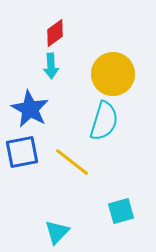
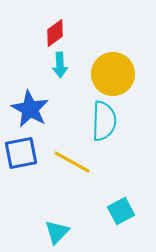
cyan arrow: moved 9 px right, 1 px up
cyan semicircle: rotated 15 degrees counterclockwise
blue square: moved 1 px left, 1 px down
yellow line: rotated 9 degrees counterclockwise
cyan square: rotated 12 degrees counterclockwise
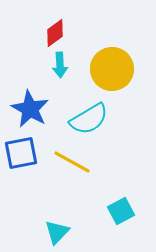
yellow circle: moved 1 px left, 5 px up
cyan semicircle: moved 15 px left, 2 px up; rotated 57 degrees clockwise
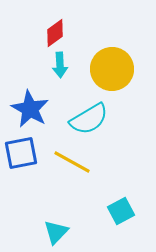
cyan triangle: moved 1 px left
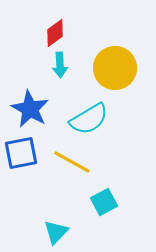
yellow circle: moved 3 px right, 1 px up
cyan square: moved 17 px left, 9 px up
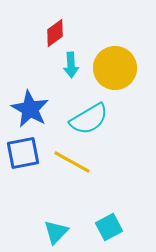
cyan arrow: moved 11 px right
blue square: moved 2 px right
cyan square: moved 5 px right, 25 px down
